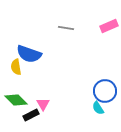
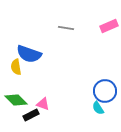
pink triangle: rotated 40 degrees counterclockwise
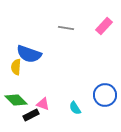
pink rectangle: moved 5 px left; rotated 24 degrees counterclockwise
yellow semicircle: rotated 14 degrees clockwise
blue circle: moved 4 px down
cyan semicircle: moved 23 px left
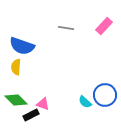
blue semicircle: moved 7 px left, 8 px up
cyan semicircle: moved 10 px right, 6 px up; rotated 16 degrees counterclockwise
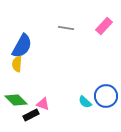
blue semicircle: rotated 80 degrees counterclockwise
yellow semicircle: moved 1 px right, 3 px up
blue circle: moved 1 px right, 1 px down
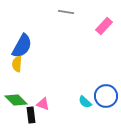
gray line: moved 16 px up
black rectangle: rotated 70 degrees counterclockwise
